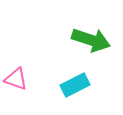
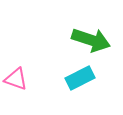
cyan rectangle: moved 5 px right, 7 px up
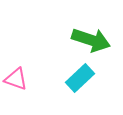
cyan rectangle: rotated 16 degrees counterclockwise
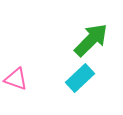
green arrow: rotated 63 degrees counterclockwise
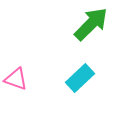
green arrow: moved 16 px up
